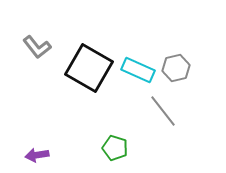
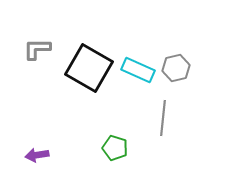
gray L-shape: moved 2 px down; rotated 128 degrees clockwise
gray line: moved 7 px down; rotated 44 degrees clockwise
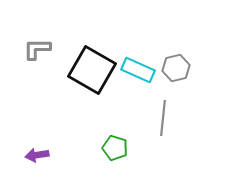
black square: moved 3 px right, 2 px down
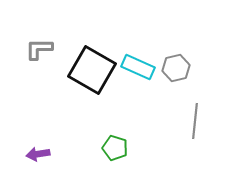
gray L-shape: moved 2 px right
cyan rectangle: moved 3 px up
gray line: moved 32 px right, 3 px down
purple arrow: moved 1 px right, 1 px up
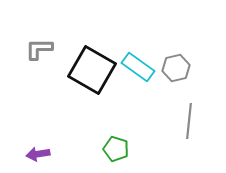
cyan rectangle: rotated 12 degrees clockwise
gray line: moved 6 px left
green pentagon: moved 1 px right, 1 px down
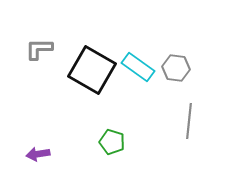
gray hexagon: rotated 20 degrees clockwise
green pentagon: moved 4 px left, 7 px up
